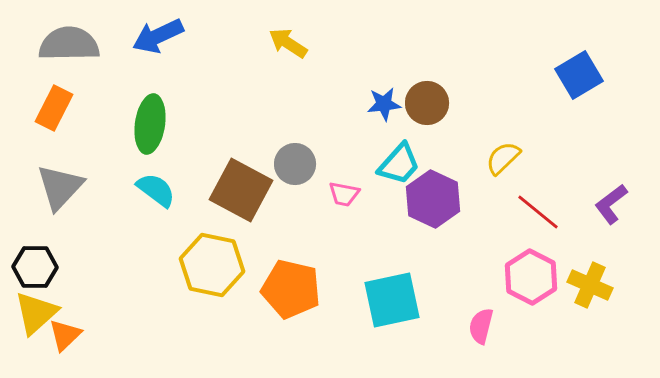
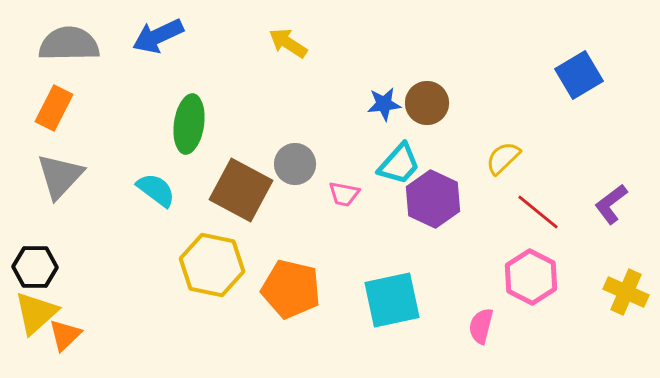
green ellipse: moved 39 px right
gray triangle: moved 11 px up
yellow cross: moved 36 px right, 7 px down
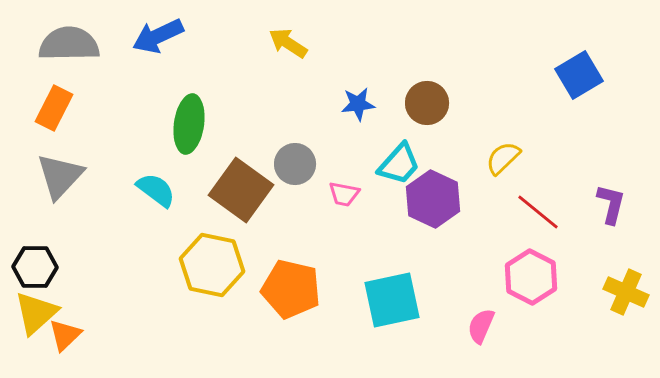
blue star: moved 26 px left
brown square: rotated 8 degrees clockwise
purple L-shape: rotated 141 degrees clockwise
pink semicircle: rotated 9 degrees clockwise
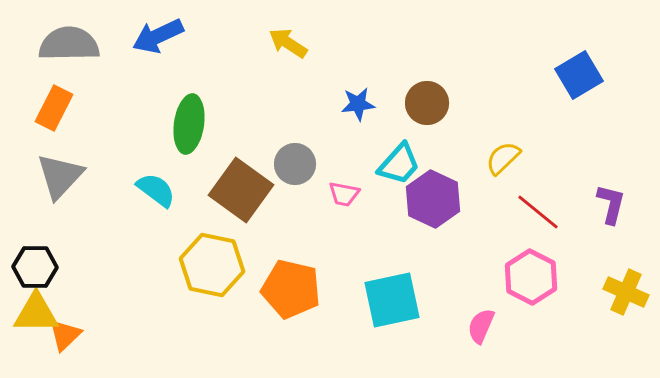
yellow triangle: rotated 42 degrees clockwise
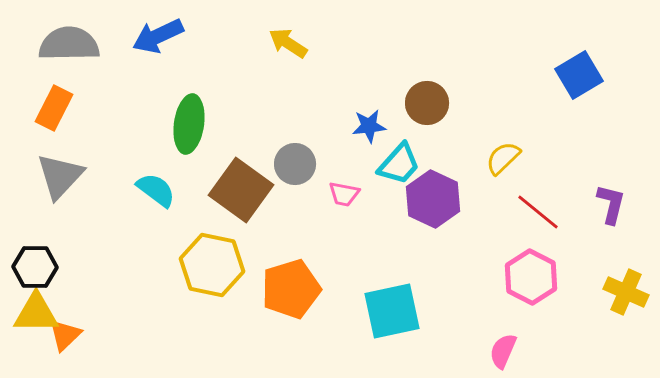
blue star: moved 11 px right, 22 px down
orange pentagon: rotated 30 degrees counterclockwise
cyan square: moved 11 px down
pink semicircle: moved 22 px right, 25 px down
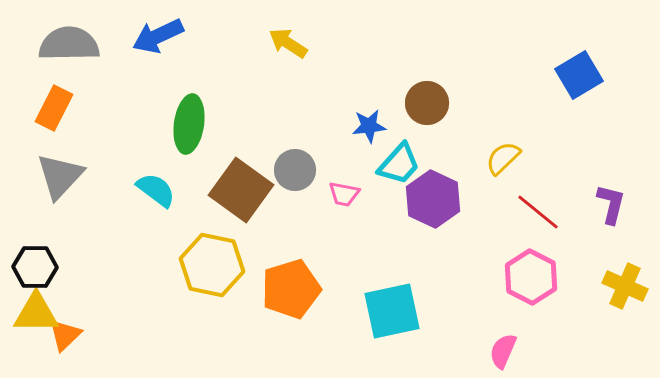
gray circle: moved 6 px down
yellow cross: moved 1 px left, 6 px up
